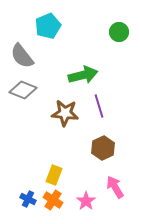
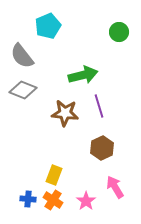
brown hexagon: moved 1 px left
blue cross: rotated 21 degrees counterclockwise
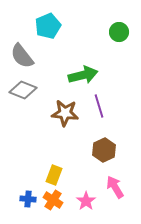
brown hexagon: moved 2 px right, 2 px down
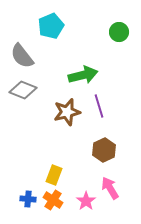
cyan pentagon: moved 3 px right
brown star: moved 2 px right, 1 px up; rotated 20 degrees counterclockwise
pink arrow: moved 5 px left, 1 px down
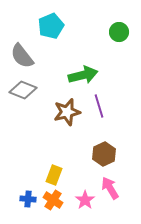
brown hexagon: moved 4 px down
pink star: moved 1 px left, 1 px up
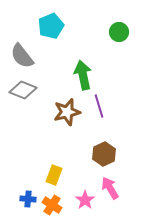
green arrow: rotated 88 degrees counterclockwise
orange cross: moved 1 px left, 5 px down
